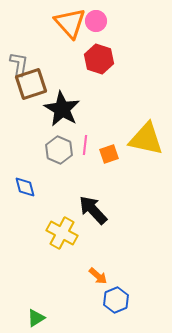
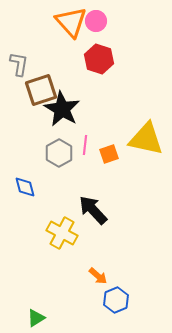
orange triangle: moved 1 px right, 1 px up
brown square: moved 10 px right, 6 px down
gray hexagon: moved 3 px down; rotated 8 degrees clockwise
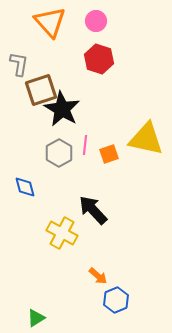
orange triangle: moved 21 px left
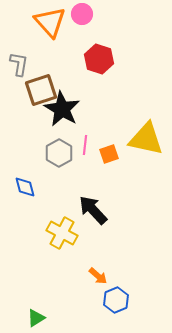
pink circle: moved 14 px left, 7 px up
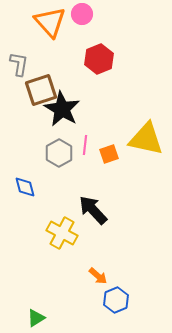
red hexagon: rotated 20 degrees clockwise
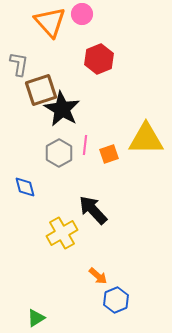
yellow triangle: rotated 12 degrees counterclockwise
yellow cross: rotated 32 degrees clockwise
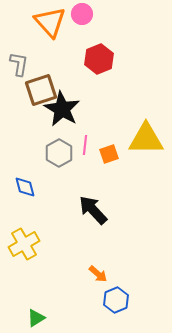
yellow cross: moved 38 px left, 11 px down
orange arrow: moved 2 px up
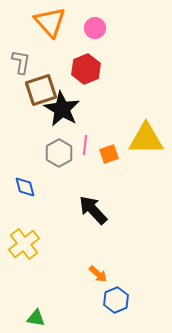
pink circle: moved 13 px right, 14 px down
red hexagon: moved 13 px left, 10 px down
gray L-shape: moved 2 px right, 2 px up
yellow cross: rotated 8 degrees counterclockwise
green triangle: rotated 42 degrees clockwise
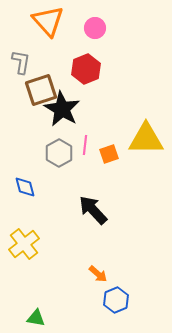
orange triangle: moved 2 px left, 1 px up
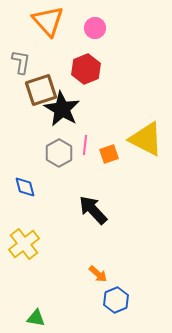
yellow triangle: rotated 27 degrees clockwise
